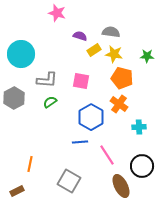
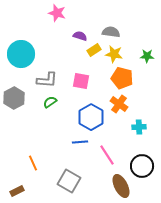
orange line: moved 3 px right, 1 px up; rotated 35 degrees counterclockwise
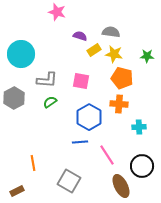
pink star: moved 1 px up
orange cross: rotated 30 degrees counterclockwise
blue hexagon: moved 2 px left
orange line: rotated 14 degrees clockwise
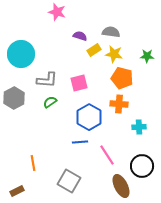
pink square: moved 2 px left, 2 px down; rotated 24 degrees counterclockwise
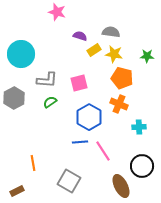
orange cross: rotated 18 degrees clockwise
pink line: moved 4 px left, 4 px up
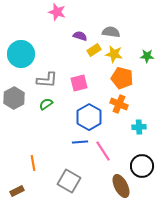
green semicircle: moved 4 px left, 2 px down
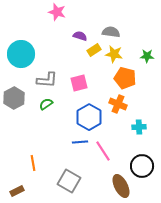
orange pentagon: moved 3 px right
orange cross: moved 1 px left
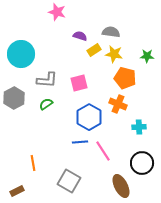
black circle: moved 3 px up
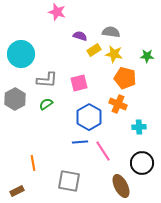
gray hexagon: moved 1 px right, 1 px down
gray square: rotated 20 degrees counterclockwise
